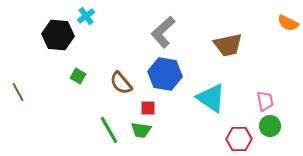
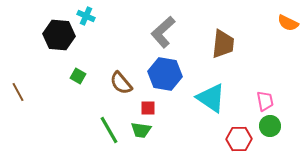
cyan cross: rotated 30 degrees counterclockwise
black hexagon: moved 1 px right
brown trapezoid: moved 5 px left, 1 px up; rotated 72 degrees counterclockwise
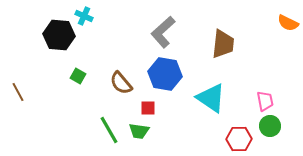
cyan cross: moved 2 px left
green trapezoid: moved 2 px left, 1 px down
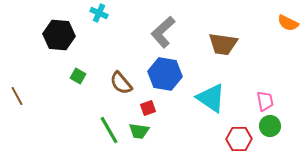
cyan cross: moved 15 px right, 3 px up
brown trapezoid: rotated 92 degrees clockwise
brown line: moved 1 px left, 4 px down
red square: rotated 21 degrees counterclockwise
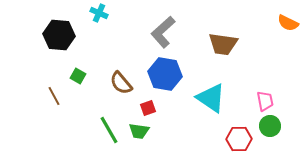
brown line: moved 37 px right
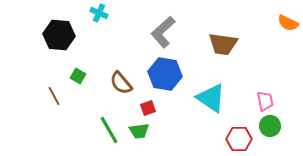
green trapezoid: rotated 15 degrees counterclockwise
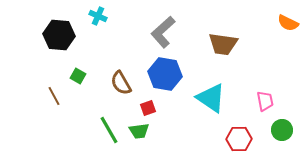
cyan cross: moved 1 px left, 3 px down
brown semicircle: rotated 10 degrees clockwise
green circle: moved 12 px right, 4 px down
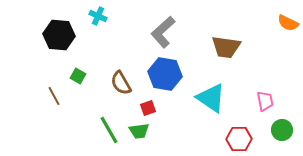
brown trapezoid: moved 3 px right, 3 px down
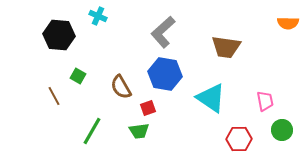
orange semicircle: rotated 25 degrees counterclockwise
brown semicircle: moved 4 px down
green line: moved 17 px left, 1 px down; rotated 60 degrees clockwise
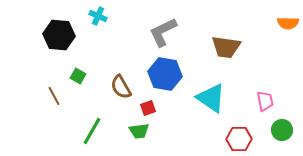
gray L-shape: rotated 16 degrees clockwise
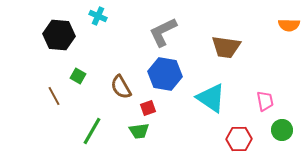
orange semicircle: moved 1 px right, 2 px down
